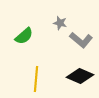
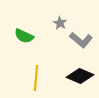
gray star: rotated 16 degrees clockwise
green semicircle: rotated 66 degrees clockwise
yellow line: moved 1 px up
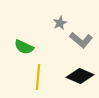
gray star: rotated 16 degrees clockwise
green semicircle: moved 11 px down
yellow line: moved 2 px right, 1 px up
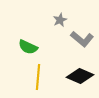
gray star: moved 3 px up
gray L-shape: moved 1 px right, 1 px up
green semicircle: moved 4 px right
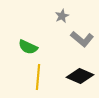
gray star: moved 2 px right, 4 px up
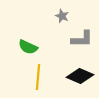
gray star: rotated 24 degrees counterclockwise
gray L-shape: rotated 40 degrees counterclockwise
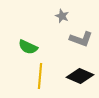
gray L-shape: moved 1 px left; rotated 20 degrees clockwise
yellow line: moved 2 px right, 1 px up
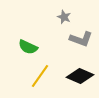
gray star: moved 2 px right, 1 px down
yellow line: rotated 30 degrees clockwise
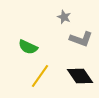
black diamond: rotated 32 degrees clockwise
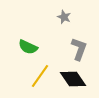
gray L-shape: moved 2 px left, 10 px down; rotated 90 degrees counterclockwise
black diamond: moved 7 px left, 3 px down
